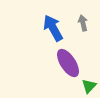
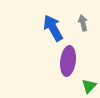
purple ellipse: moved 2 px up; rotated 40 degrees clockwise
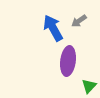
gray arrow: moved 4 px left, 2 px up; rotated 112 degrees counterclockwise
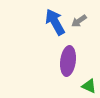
blue arrow: moved 2 px right, 6 px up
green triangle: rotated 49 degrees counterclockwise
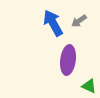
blue arrow: moved 2 px left, 1 px down
purple ellipse: moved 1 px up
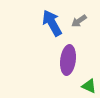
blue arrow: moved 1 px left
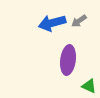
blue arrow: rotated 76 degrees counterclockwise
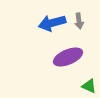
gray arrow: rotated 63 degrees counterclockwise
purple ellipse: moved 3 px up; rotated 60 degrees clockwise
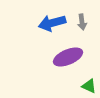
gray arrow: moved 3 px right, 1 px down
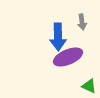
blue arrow: moved 6 px right, 14 px down; rotated 76 degrees counterclockwise
